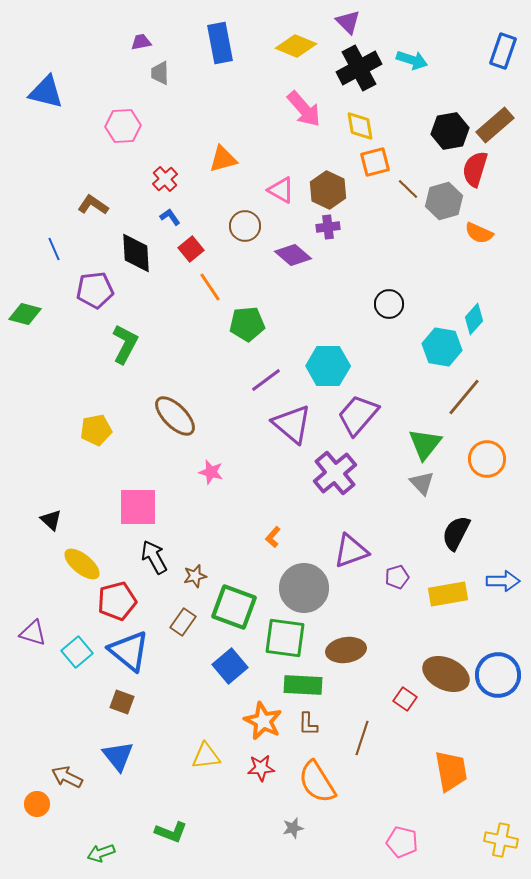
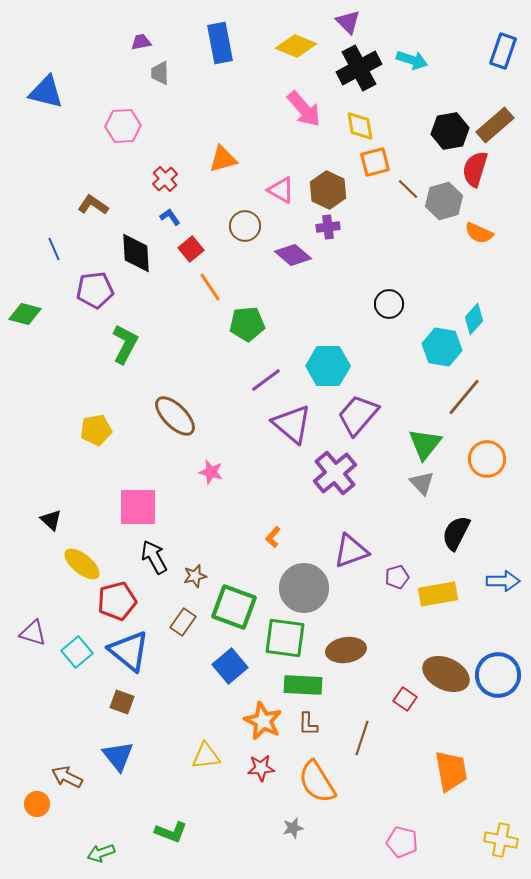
yellow rectangle at (448, 594): moved 10 px left
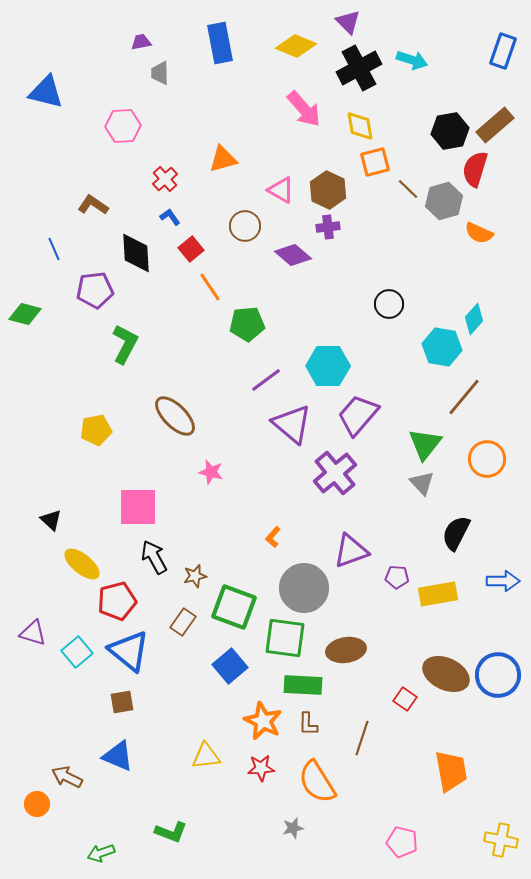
purple pentagon at (397, 577): rotated 20 degrees clockwise
brown square at (122, 702): rotated 30 degrees counterclockwise
blue triangle at (118, 756): rotated 28 degrees counterclockwise
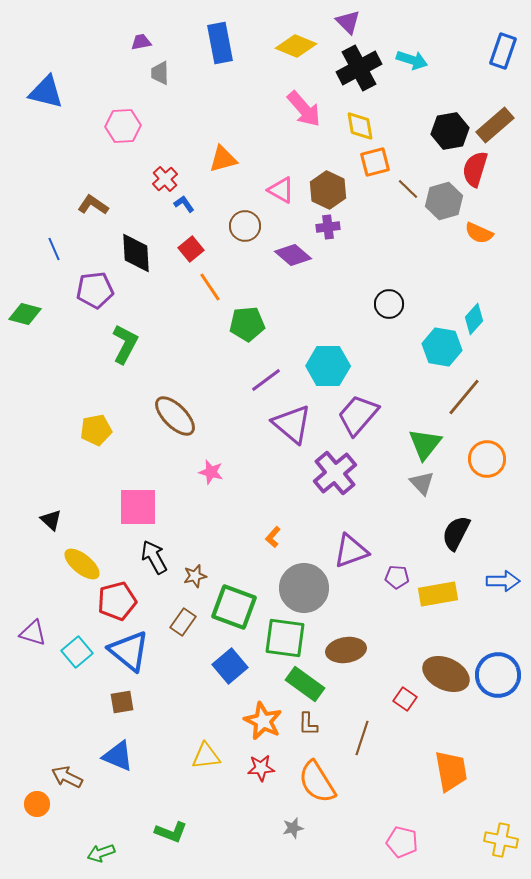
blue L-shape at (170, 217): moved 14 px right, 13 px up
green rectangle at (303, 685): moved 2 px right, 1 px up; rotated 33 degrees clockwise
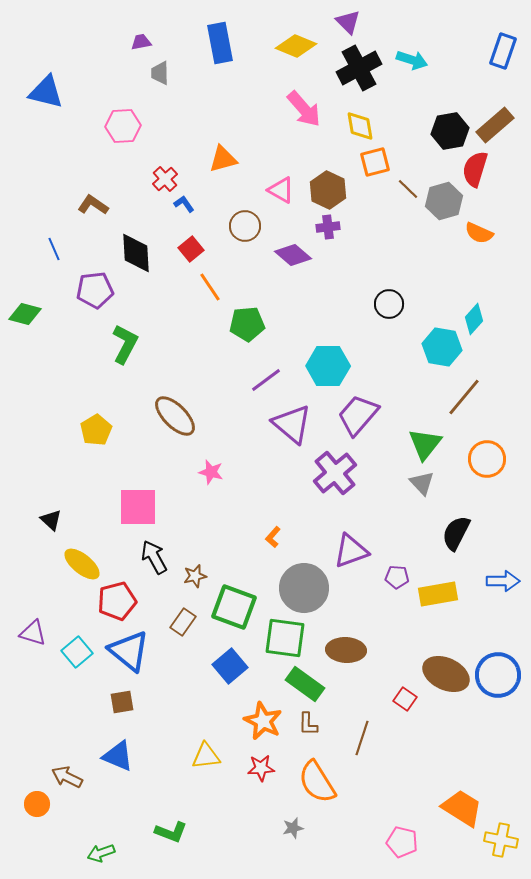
yellow pentagon at (96, 430): rotated 20 degrees counterclockwise
brown ellipse at (346, 650): rotated 12 degrees clockwise
orange trapezoid at (451, 771): moved 11 px right, 37 px down; rotated 48 degrees counterclockwise
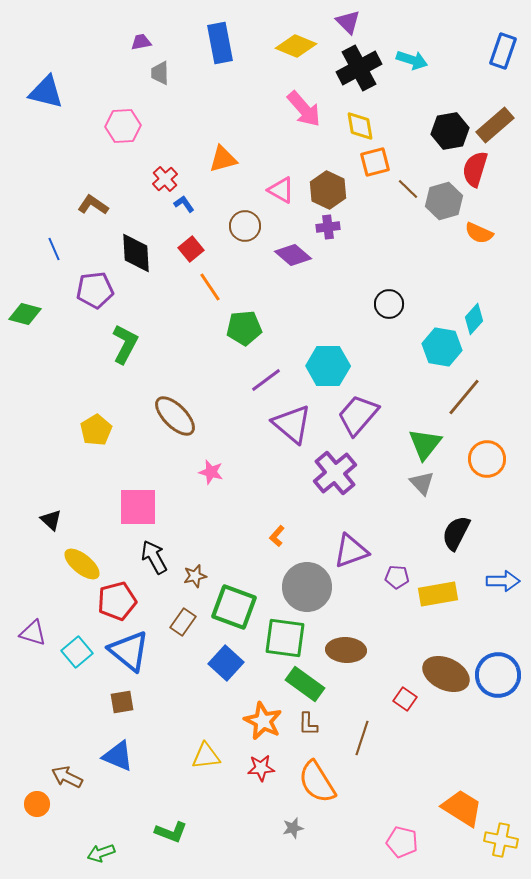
green pentagon at (247, 324): moved 3 px left, 4 px down
orange L-shape at (273, 537): moved 4 px right, 1 px up
gray circle at (304, 588): moved 3 px right, 1 px up
blue square at (230, 666): moved 4 px left, 3 px up; rotated 8 degrees counterclockwise
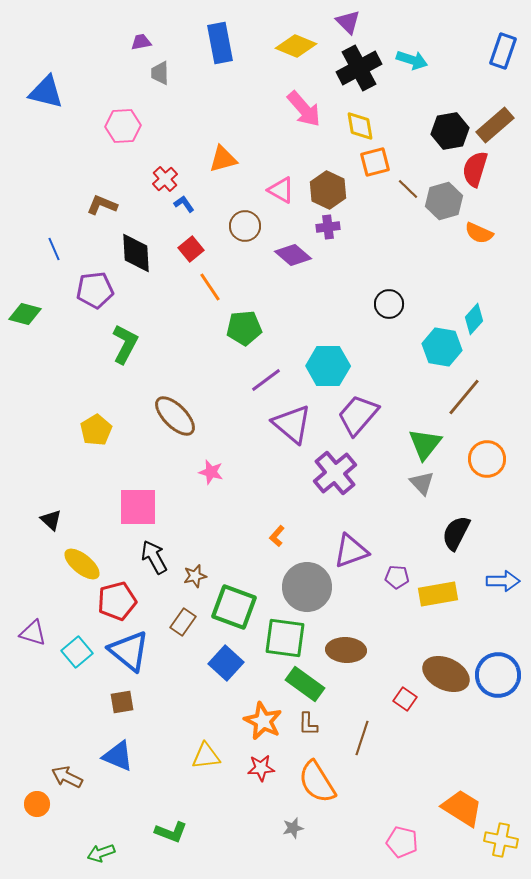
brown L-shape at (93, 205): moved 9 px right; rotated 12 degrees counterclockwise
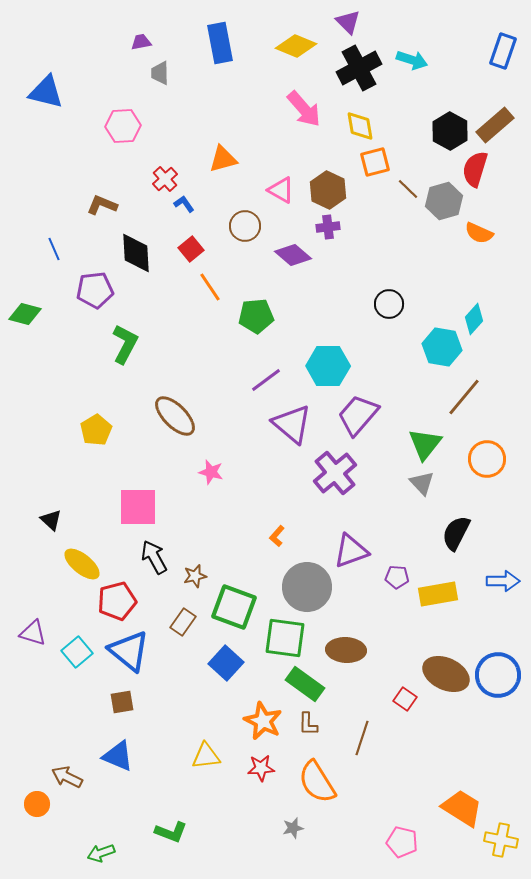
black hexagon at (450, 131): rotated 21 degrees counterclockwise
green pentagon at (244, 328): moved 12 px right, 12 px up
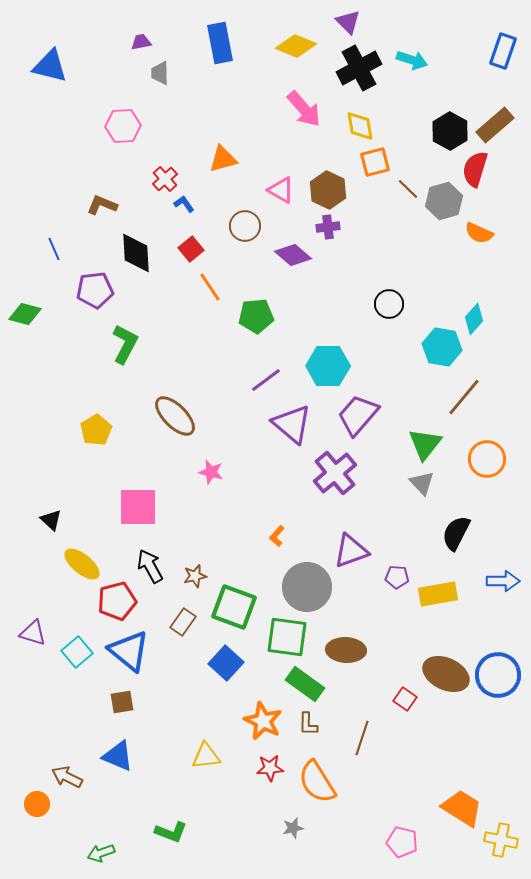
blue triangle at (46, 92): moved 4 px right, 26 px up
black arrow at (154, 557): moved 4 px left, 9 px down
green square at (285, 638): moved 2 px right, 1 px up
red star at (261, 768): moved 9 px right
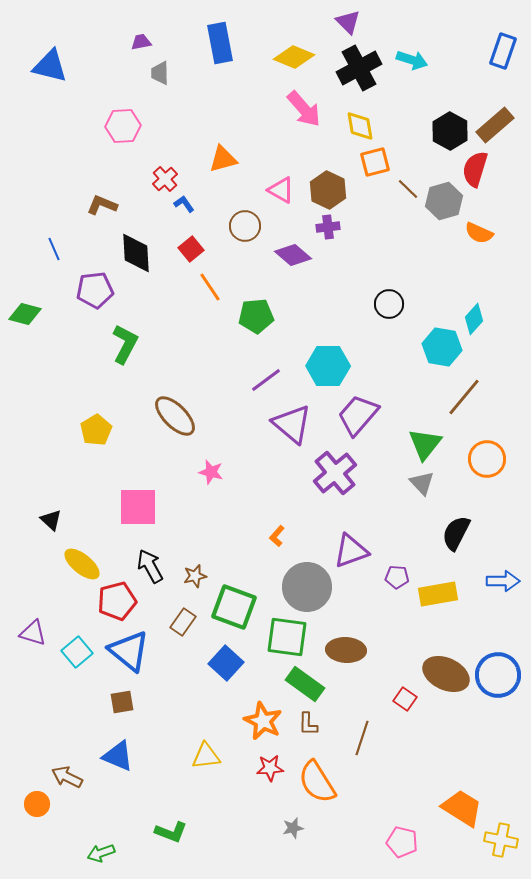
yellow diamond at (296, 46): moved 2 px left, 11 px down
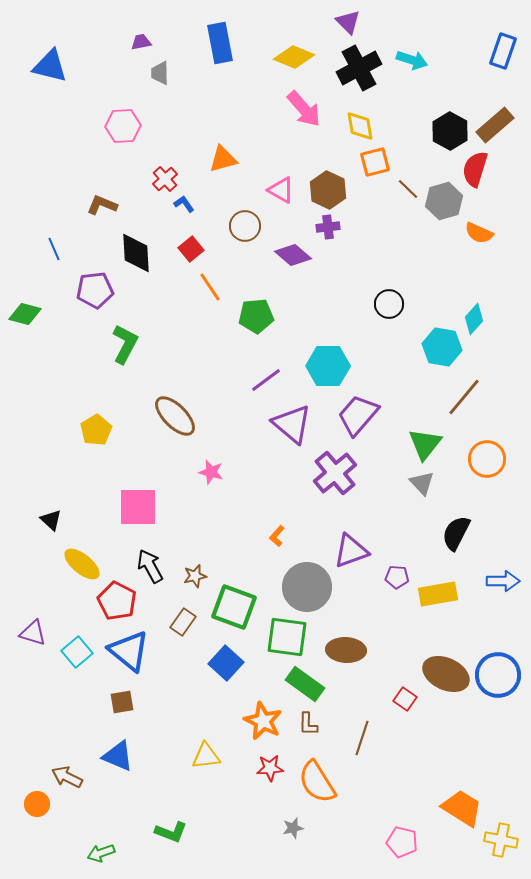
red pentagon at (117, 601): rotated 30 degrees counterclockwise
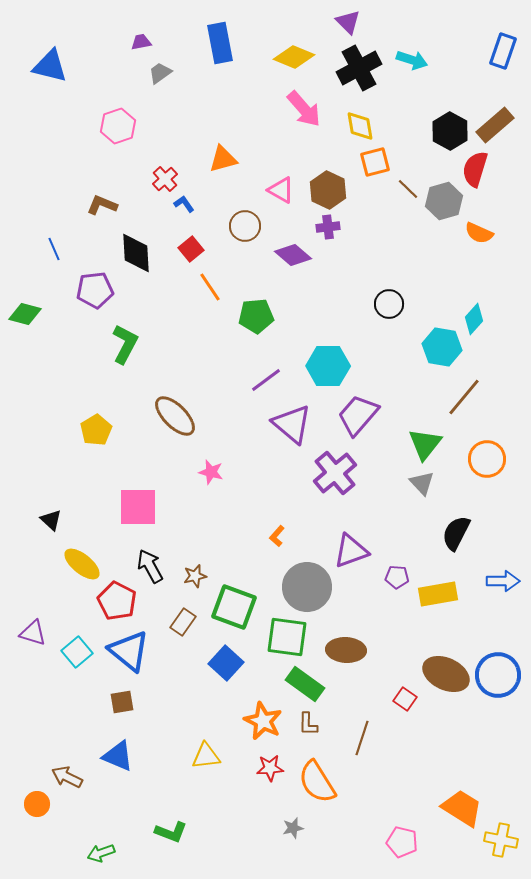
gray trapezoid at (160, 73): rotated 55 degrees clockwise
pink hexagon at (123, 126): moved 5 px left; rotated 16 degrees counterclockwise
